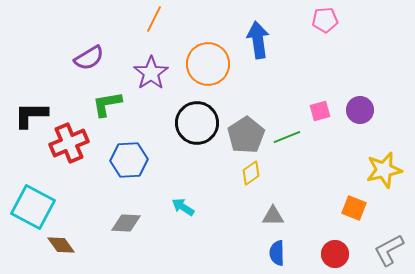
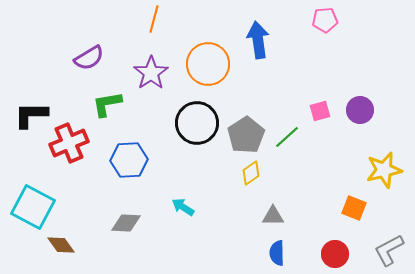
orange line: rotated 12 degrees counterclockwise
green line: rotated 20 degrees counterclockwise
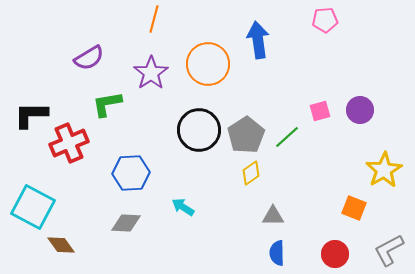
black circle: moved 2 px right, 7 px down
blue hexagon: moved 2 px right, 13 px down
yellow star: rotated 18 degrees counterclockwise
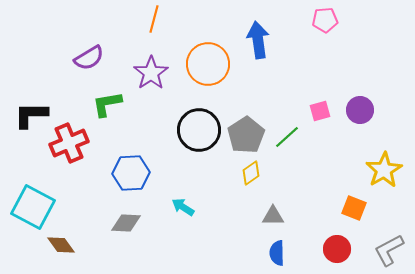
red circle: moved 2 px right, 5 px up
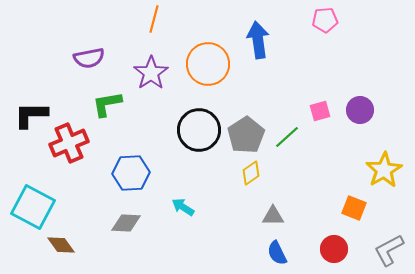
purple semicircle: rotated 20 degrees clockwise
red circle: moved 3 px left
blue semicircle: rotated 25 degrees counterclockwise
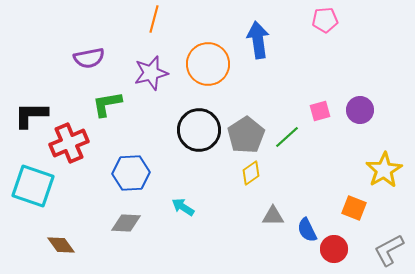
purple star: rotated 20 degrees clockwise
cyan square: moved 21 px up; rotated 9 degrees counterclockwise
blue semicircle: moved 30 px right, 23 px up
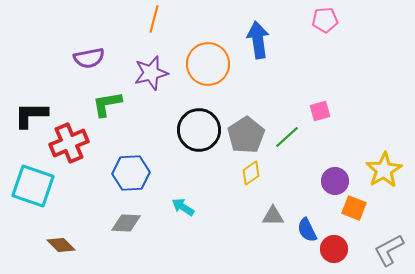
purple circle: moved 25 px left, 71 px down
brown diamond: rotated 8 degrees counterclockwise
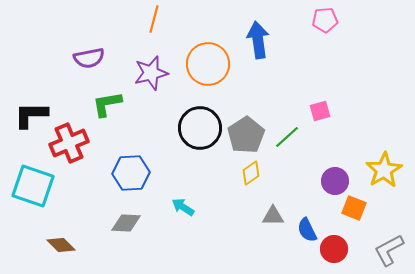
black circle: moved 1 px right, 2 px up
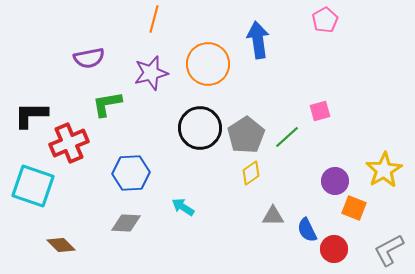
pink pentagon: rotated 25 degrees counterclockwise
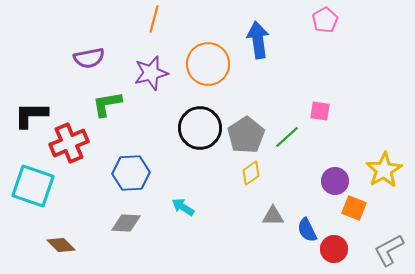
pink square: rotated 25 degrees clockwise
